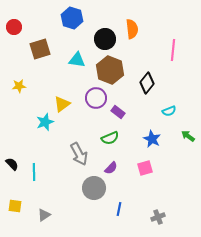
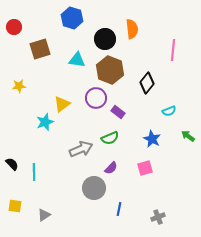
gray arrow: moved 2 px right, 5 px up; rotated 85 degrees counterclockwise
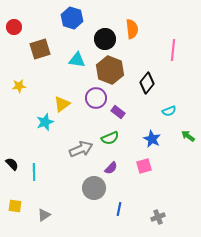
pink square: moved 1 px left, 2 px up
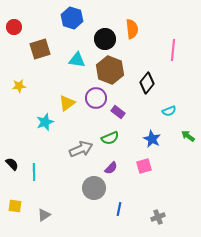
yellow triangle: moved 5 px right, 1 px up
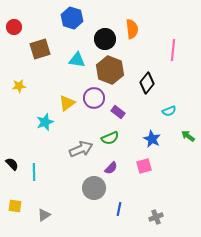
purple circle: moved 2 px left
gray cross: moved 2 px left
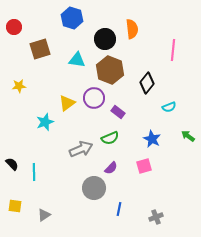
cyan semicircle: moved 4 px up
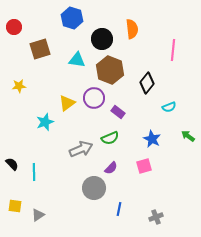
black circle: moved 3 px left
gray triangle: moved 6 px left
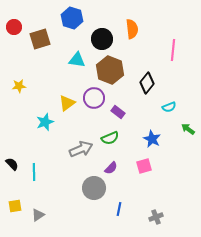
brown square: moved 10 px up
green arrow: moved 7 px up
yellow square: rotated 16 degrees counterclockwise
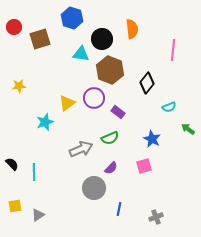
cyan triangle: moved 4 px right, 6 px up
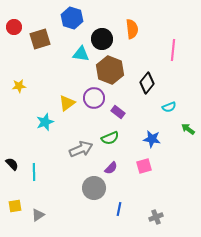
blue star: rotated 18 degrees counterclockwise
